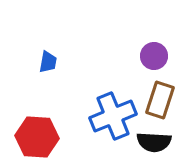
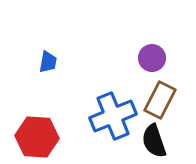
purple circle: moved 2 px left, 2 px down
brown rectangle: rotated 9 degrees clockwise
black semicircle: moved 1 px up; rotated 68 degrees clockwise
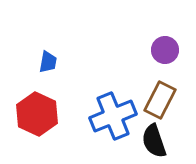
purple circle: moved 13 px right, 8 px up
red hexagon: moved 23 px up; rotated 21 degrees clockwise
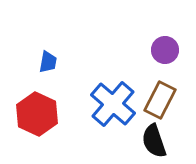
blue cross: moved 12 px up; rotated 27 degrees counterclockwise
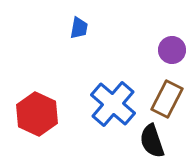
purple circle: moved 7 px right
blue trapezoid: moved 31 px right, 34 px up
brown rectangle: moved 7 px right, 1 px up
black semicircle: moved 2 px left
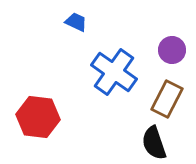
blue trapezoid: moved 3 px left, 6 px up; rotated 75 degrees counterclockwise
blue cross: moved 1 px right, 32 px up; rotated 6 degrees counterclockwise
red hexagon: moved 1 px right, 3 px down; rotated 18 degrees counterclockwise
black semicircle: moved 2 px right, 2 px down
